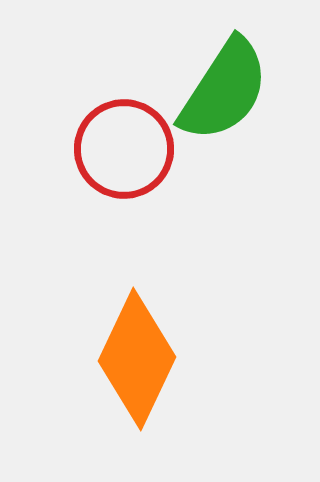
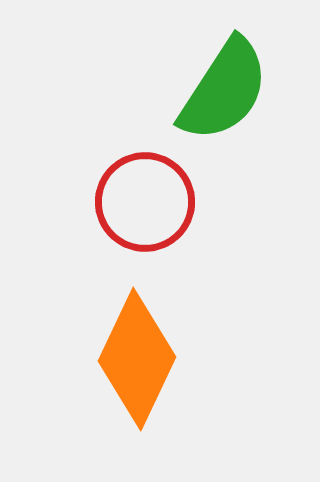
red circle: moved 21 px right, 53 px down
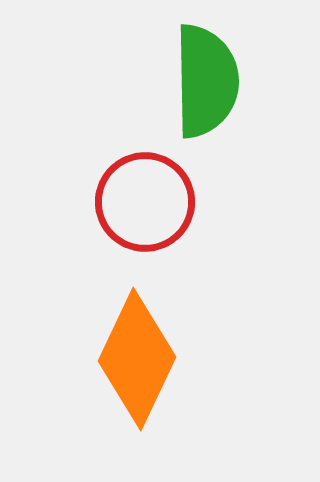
green semicircle: moved 18 px left, 9 px up; rotated 34 degrees counterclockwise
